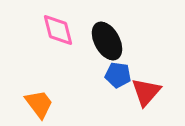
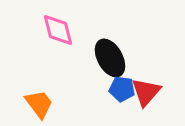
black ellipse: moved 3 px right, 17 px down
blue pentagon: moved 4 px right, 14 px down
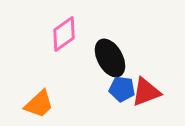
pink diamond: moved 6 px right, 4 px down; rotated 69 degrees clockwise
red triangle: rotated 28 degrees clockwise
orange trapezoid: rotated 84 degrees clockwise
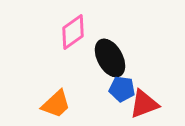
pink diamond: moved 9 px right, 2 px up
red triangle: moved 2 px left, 12 px down
orange trapezoid: moved 17 px right
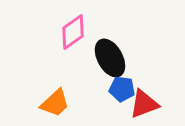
orange trapezoid: moved 1 px left, 1 px up
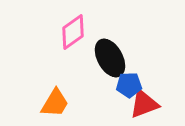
blue pentagon: moved 7 px right, 4 px up; rotated 10 degrees counterclockwise
orange trapezoid: rotated 16 degrees counterclockwise
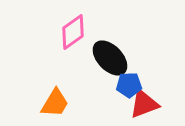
black ellipse: rotated 15 degrees counterclockwise
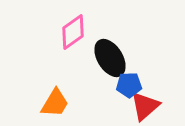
black ellipse: rotated 12 degrees clockwise
red triangle: moved 1 px right, 2 px down; rotated 20 degrees counterclockwise
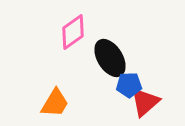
red triangle: moved 4 px up
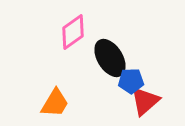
blue pentagon: moved 2 px right, 4 px up
red triangle: moved 1 px up
